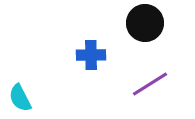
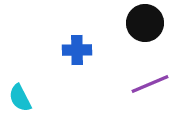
blue cross: moved 14 px left, 5 px up
purple line: rotated 9 degrees clockwise
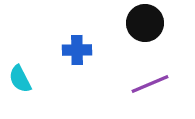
cyan semicircle: moved 19 px up
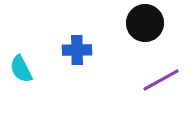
cyan semicircle: moved 1 px right, 10 px up
purple line: moved 11 px right, 4 px up; rotated 6 degrees counterclockwise
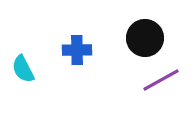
black circle: moved 15 px down
cyan semicircle: moved 2 px right
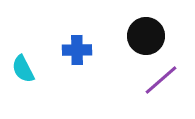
black circle: moved 1 px right, 2 px up
purple line: rotated 12 degrees counterclockwise
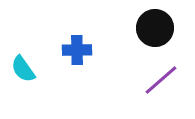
black circle: moved 9 px right, 8 px up
cyan semicircle: rotated 8 degrees counterclockwise
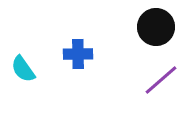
black circle: moved 1 px right, 1 px up
blue cross: moved 1 px right, 4 px down
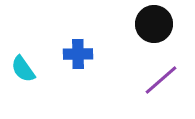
black circle: moved 2 px left, 3 px up
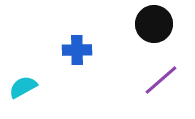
blue cross: moved 1 px left, 4 px up
cyan semicircle: moved 18 px down; rotated 96 degrees clockwise
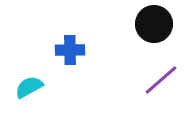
blue cross: moved 7 px left
cyan semicircle: moved 6 px right
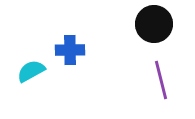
purple line: rotated 63 degrees counterclockwise
cyan semicircle: moved 2 px right, 16 px up
